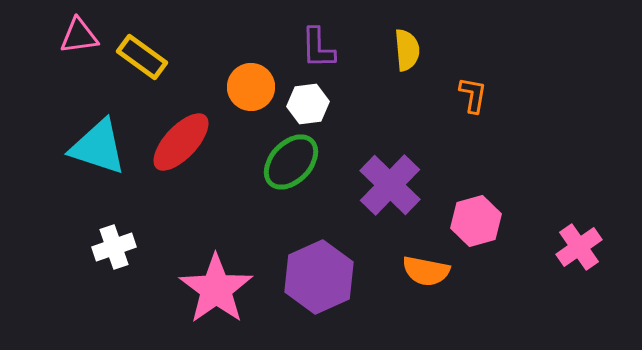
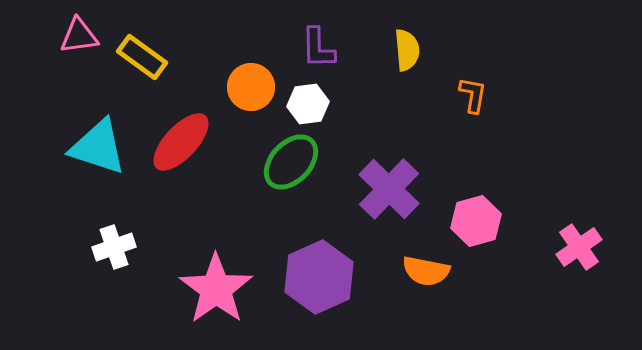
purple cross: moved 1 px left, 4 px down
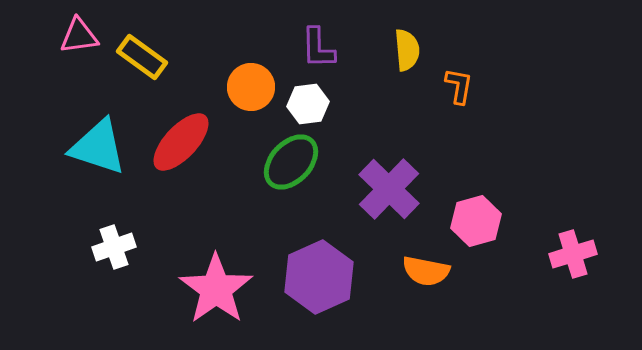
orange L-shape: moved 14 px left, 9 px up
pink cross: moved 6 px left, 7 px down; rotated 18 degrees clockwise
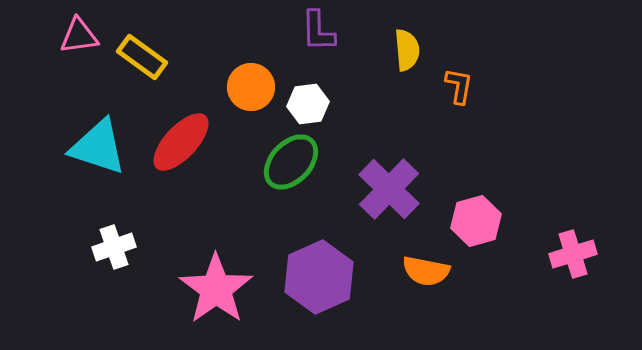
purple L-shape: moved 17 px up
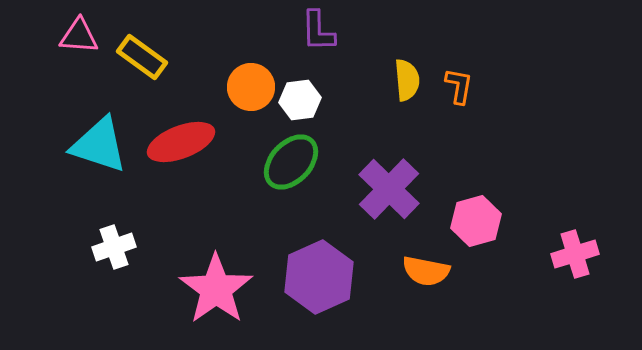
pink triangle: rotated 12 degrees clockwise
yellow semicircle: moved 30 px down
white hexagon: moved 8 px left, 4 px up
red ellipse: rotated 26 degrees clockwise
cyan triangle: moved 1 px right, 2 px up
pink cross: moved 2 px right
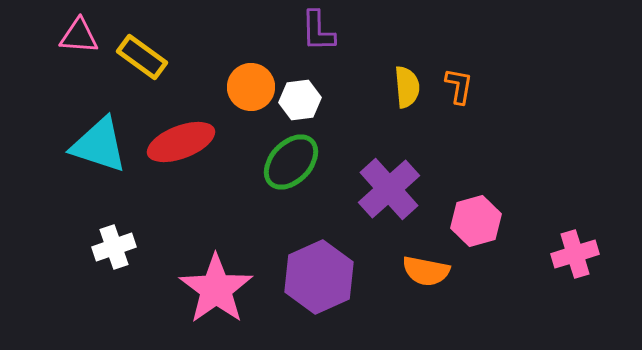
yellow semicircle: moved 7 px down
purple cross: rotated 4 degrees clockwise
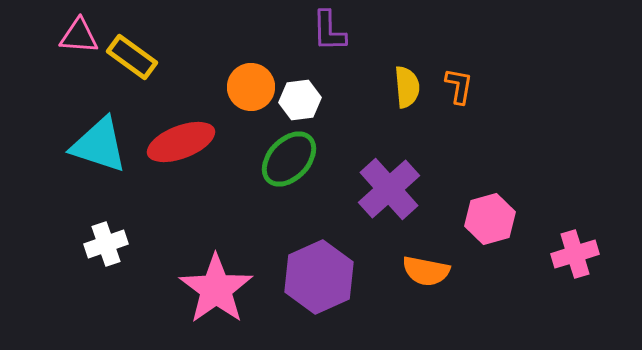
purple L-shape: moved 11 px right
yellow rectangle: moved 10 px left
green ellipse: moved 2 px left, 3 px up
pink hexagon: moved 14 px right, 2 px up
white cross: moved 8 px left, 3 px up
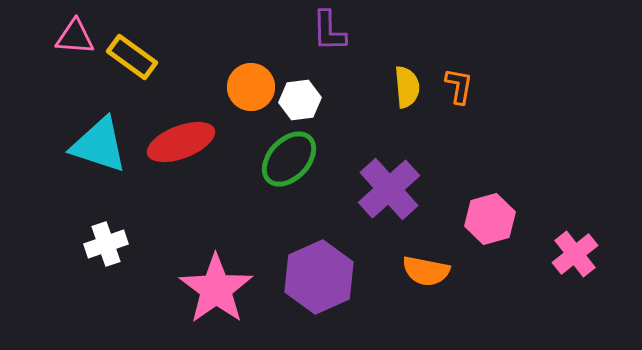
pink triangle: moved 4 px left, 1 px down
pink cross: rotated 21 degrees counterclockwise
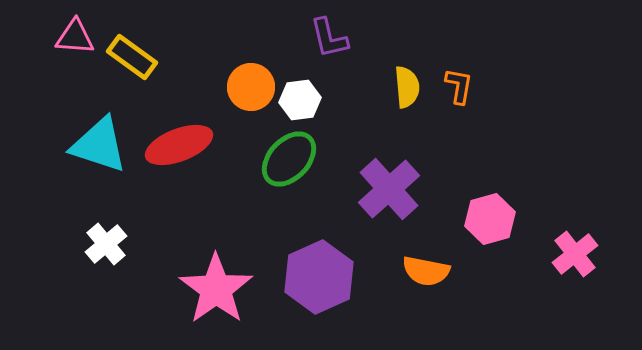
purple L-shape: moved 7 px down; rotated 12 degrees counterclockwise
red ellipse: moved 2 px left, 3 px down
white cross: rotated 21 degrees counterclockwise
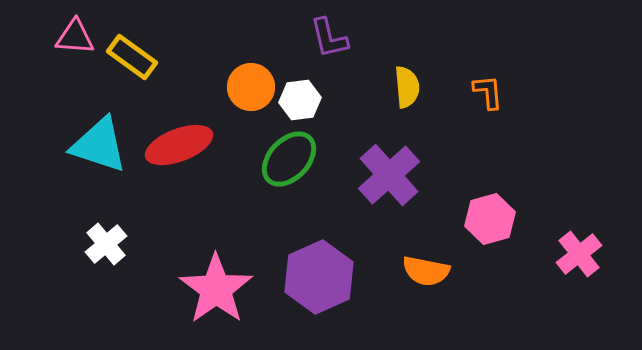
orange L-shape: moved 29 px right, 6 px down; rotated 15 degrees counterclockwise
purple cross: moved 14 px up
pink cross: moved 4 px right
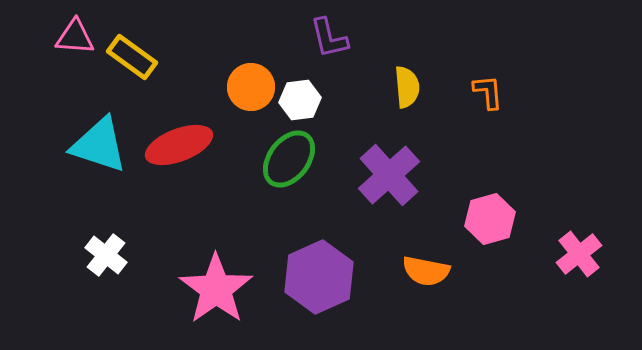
green ellipse: rotated 6 degrees counterclockwise
white cross: moved 11 px down; rotated 12 degrees counterclockwise
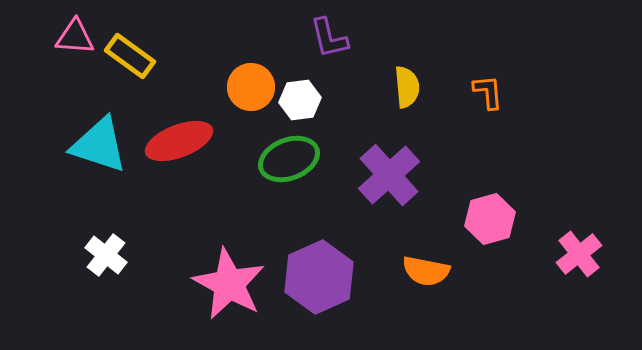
yellow rectangle: moved 2 px left, 1 px up
red ellipse: moved 4 px up
green ellipse: rotated 32 degrees clockwise
pink star: moved 13 px right, 5 px up; rotated 8 degrees counterclockwise
